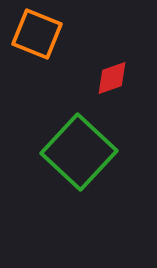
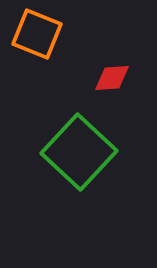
red diamond: rotated 15 degrees clockwise
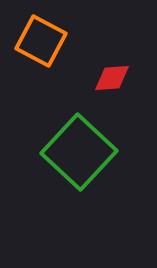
orange square: moved 4 px right, 7 px down; rotated 6 degrees clockwise
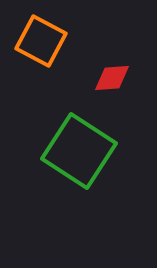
green square: moved 1 px up; rotated 10 degrees counterclockwise
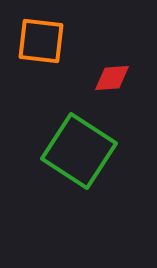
orange square: rotated 21 degrees counterclockwise
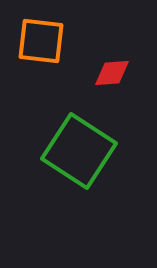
red diamond: moved 5 px up
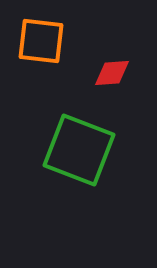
green square: moved 1 px up; rotated 12 degrees counterclockwise
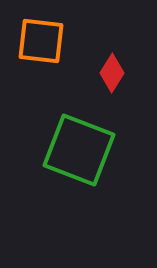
red diamond: rotated 54 degrees counterclockwise
